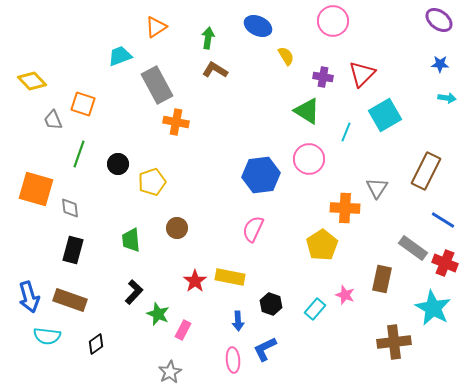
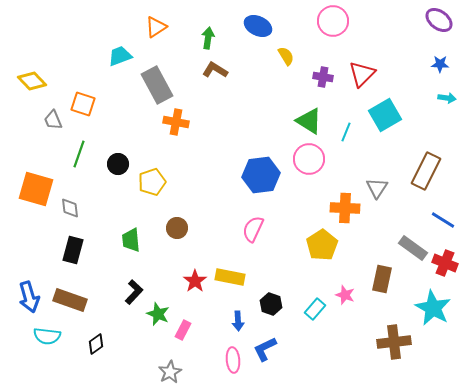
green triangle at (307, 111): moved 2 px right, 10 px down
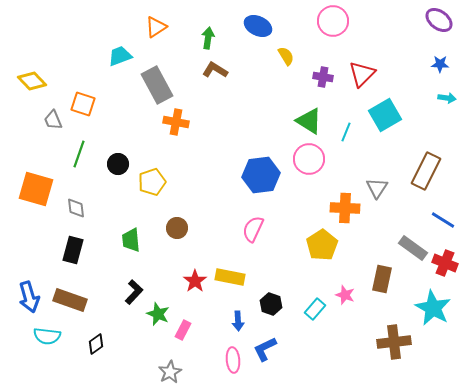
gray diamond at (70, 208): moved 6 px right
